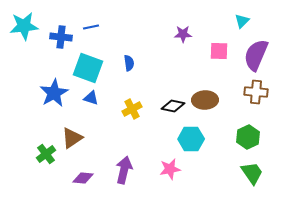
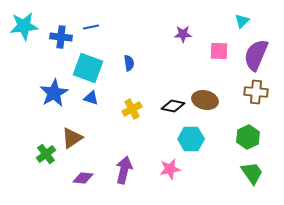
brown ellipse: rotated 15 degrees clockwise
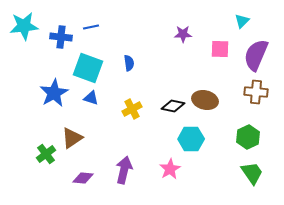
pink square: moved 1 px right, 2 px up
pink star: rotated 20 degrees counterclockwise
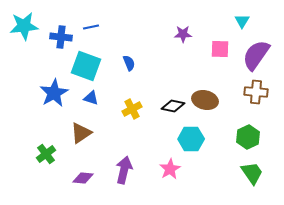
cyan triangle: rotated 14 degrees counterclockwise
purple semicircle: rotated 12 degrees clockwise
blue semicircle: rotated 14 degrees counterclockwise
cyan square: moved 2 px left, 2 px up
brown triangle: moved 9 px right, 5 px up
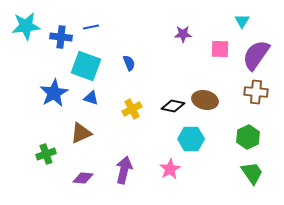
cyan star: moved 2 px right
brown triangle: rotated 10 degrees clockwise
green cross: rotated 18 degrees clockwise
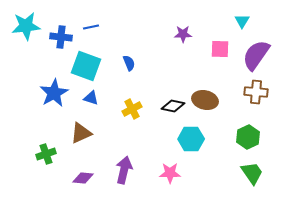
pink star: moved 4 px down; rotated 30 degrees clockwise
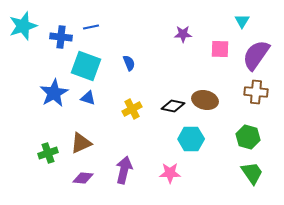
cyan star: moved 3 px left; rotated 12 degrees counterclockwise
blue triangle: moved 3 px left
brown triangle: moved 10 px down
green hexagon: rotated 20 degrees counterclockwise
green cross: moved 2 px right, 1 px up
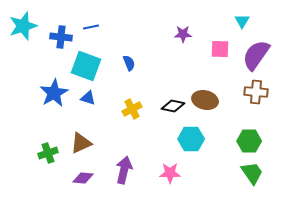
green hexagon: moved 1 px right, 4 px down; rotated 15 degrees counterclockwise
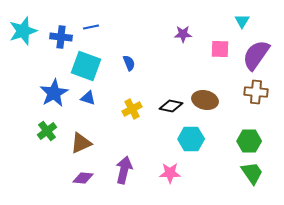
cyan star: moved 5 px down
black diamond: moved 2 px left
green cross: moved 1 px left, 22 px up; rotated 18 degrees counterclockwise
